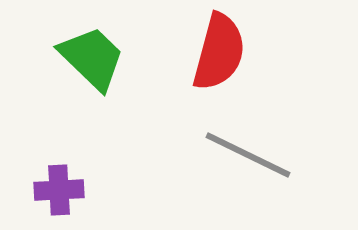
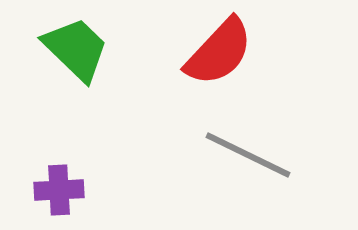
red semicircle: rotated 28 degrees clockwise
green trapezoid: moved 16 px left, 9 px up
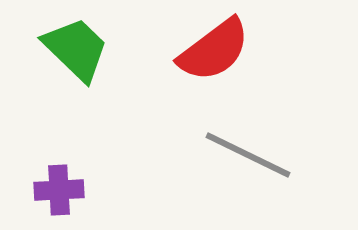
red semicircle: moved 5 px left, 2 px up; rotated 10 degrees clockwise
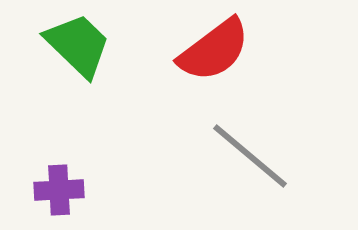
green trapezoid: moved 2 px right, 4 px up
gray line: moved 2 px right, 1 px down; rotated 14 degrees clockwise
